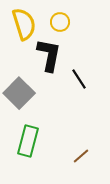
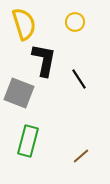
yellow circle: moved 15 px right
black L-shape: moved 5 px left, 5 px down
gray square: rotated 24 degrees counterclockwise
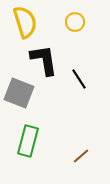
yellow semicircle: moved 1 px right, 2 px up
black L-shape: rotated 20 degrees counterclockwise
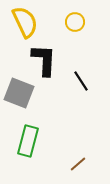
yellow semicircle: rotated 8 degrees counterclockwise
black L-shape: rotated 12 degrees clockwise
black line: moved 2 px right, 2 px down
brown line: moved 3 px left, 8 px down
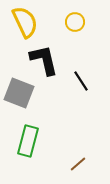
black L-shape: rotated 16 degrees counterclockwise
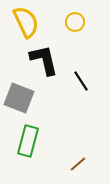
yellow semicircle: moved 1 px right
gray square: moved 5 px down
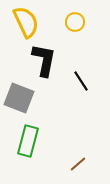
black L-shape: rotated 24 degrees clockwise
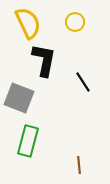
yellow semicircle: moved 2 px right, 1 px down
black line: moved 2 px right, 1 px down
brown line: moved 1 px right, 1 px down; rotated 54 degrees counterclockwise
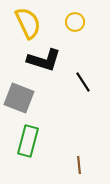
black L-shape: rotated 96 degrees clockwise
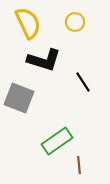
green rectangle: moved 29 px right; rotated 40 degrees clockwise
